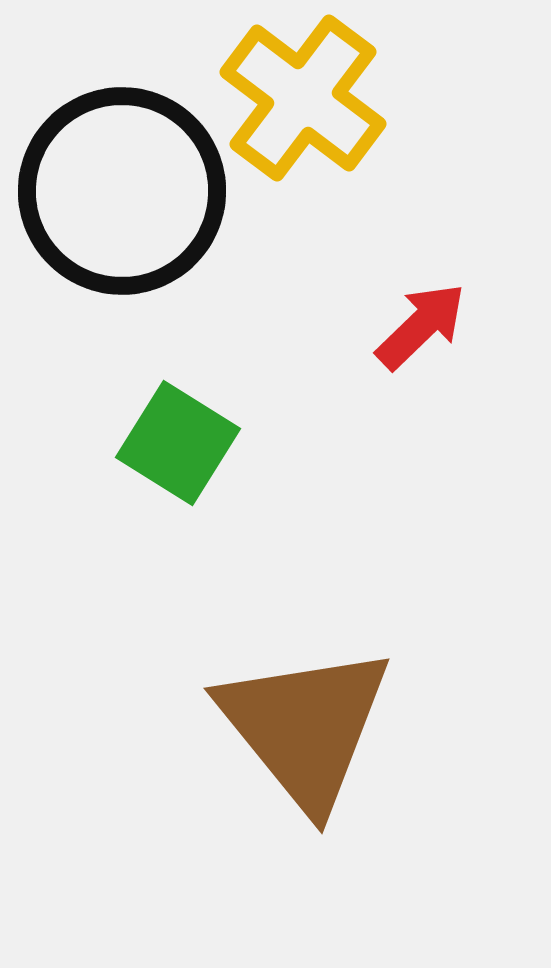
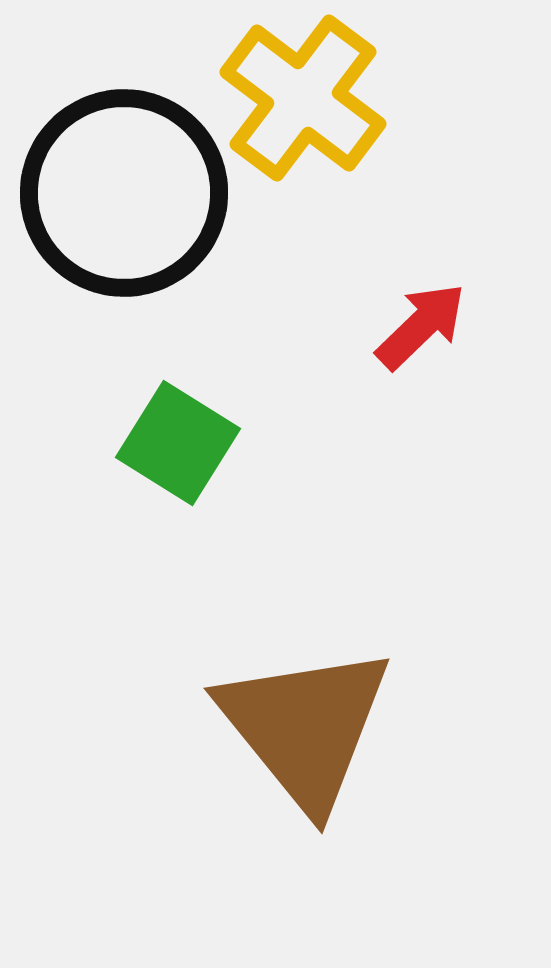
black circle: moved 2 px right, 2 px down
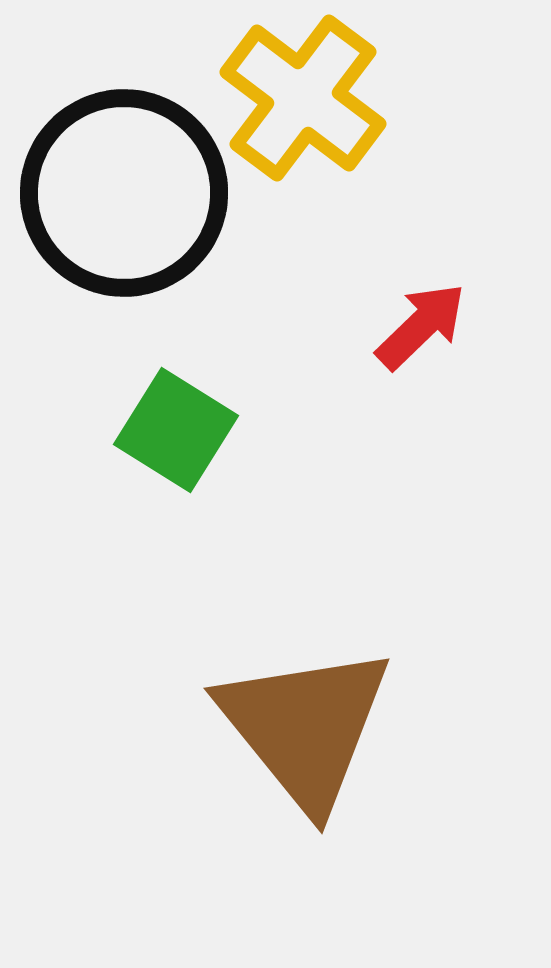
green square: moved 2 px left, 13 px up
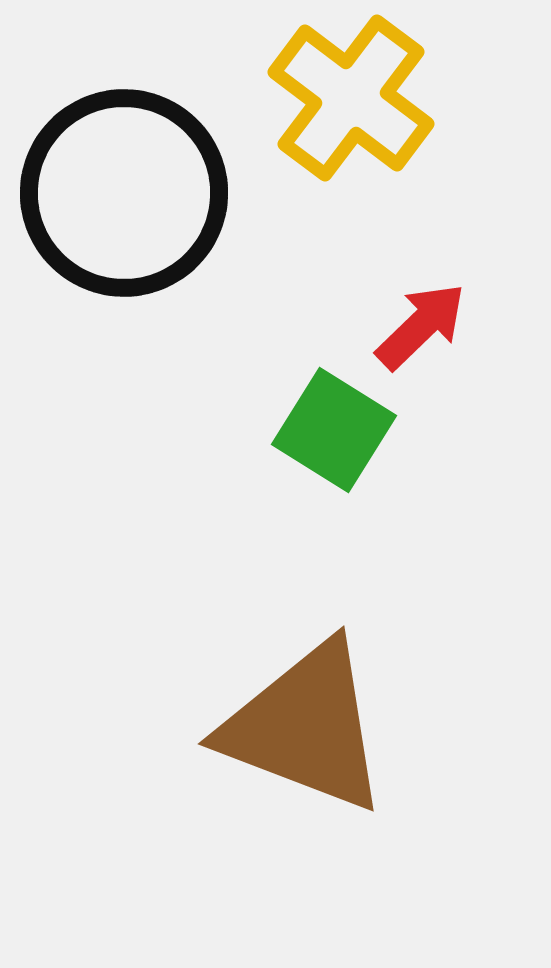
yellow cross: moved 48 px right
green square: moved 158 px right
brown triangle: rotated 30 degrees counterclockwise
